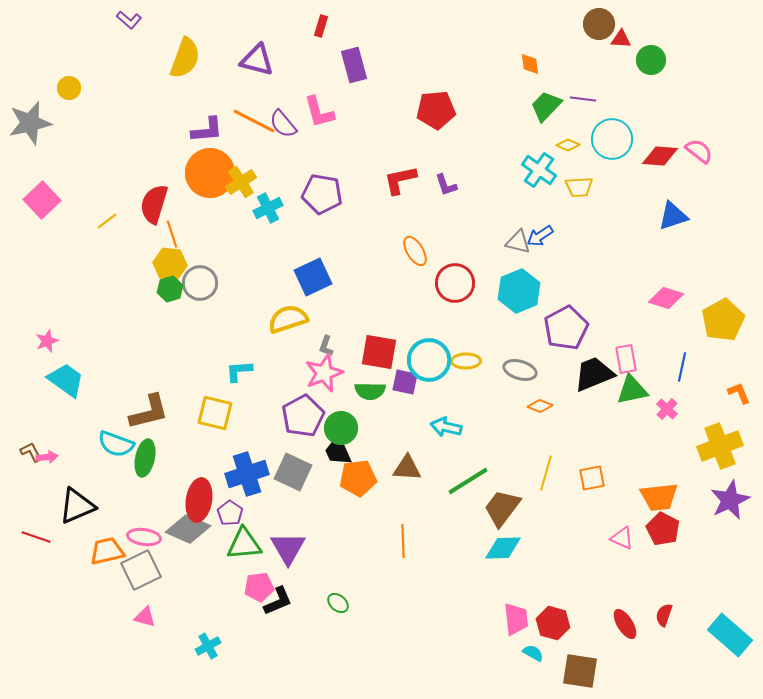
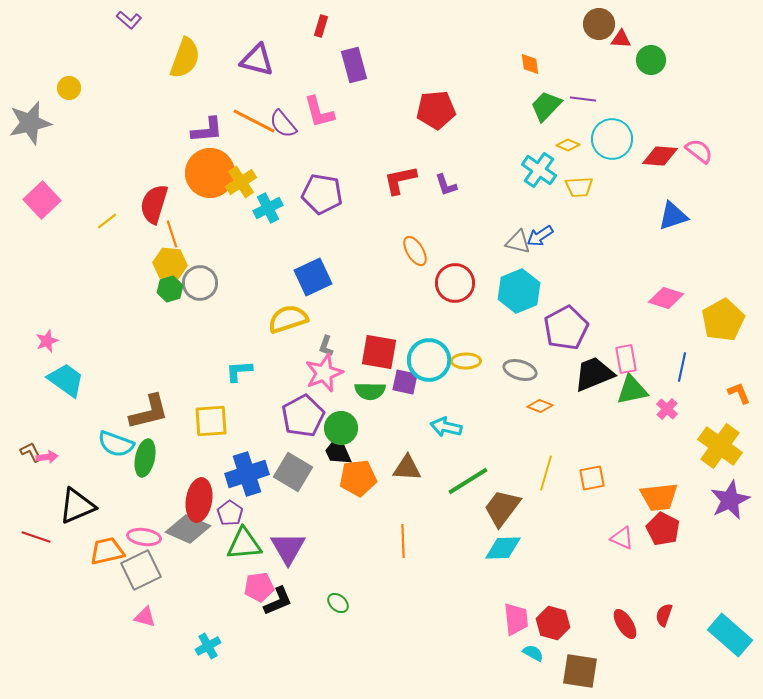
yellow square at (215, 413): moved 4 px left, 8 px down; rotated 18 degrees counterclockwise
yellow cross at (720, 446): rotated 33 degrees counterclockwise
gray square at (293, 472): rotated 6 degrees clockwise
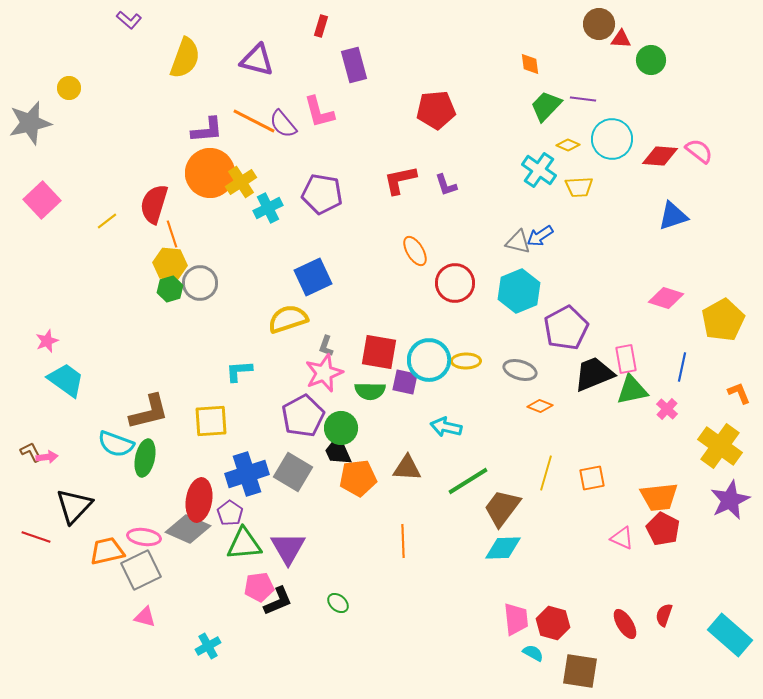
black triangle at (77, 506): moved 3 px left; rotated 24 degrees counterclockwise
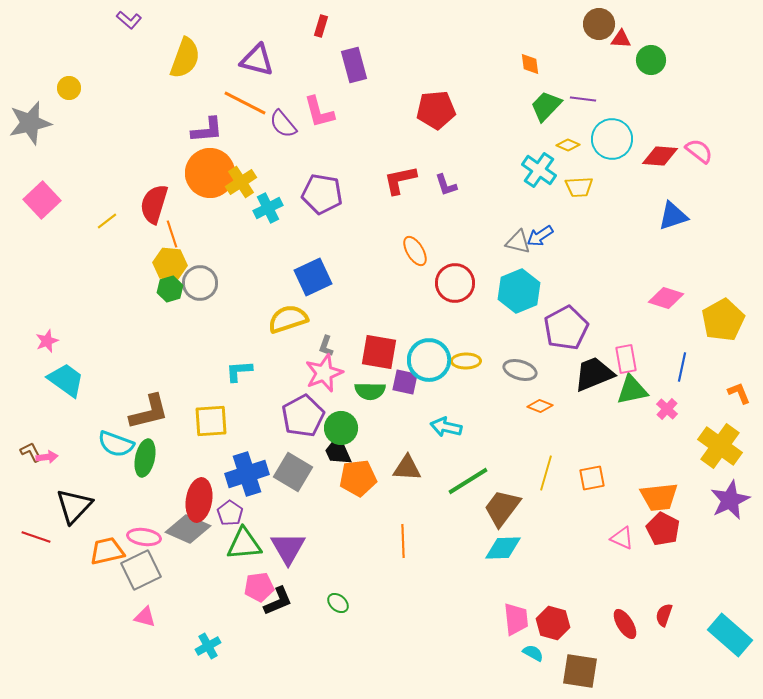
orange line at (254, 121): moved 9 px left, 18 px up
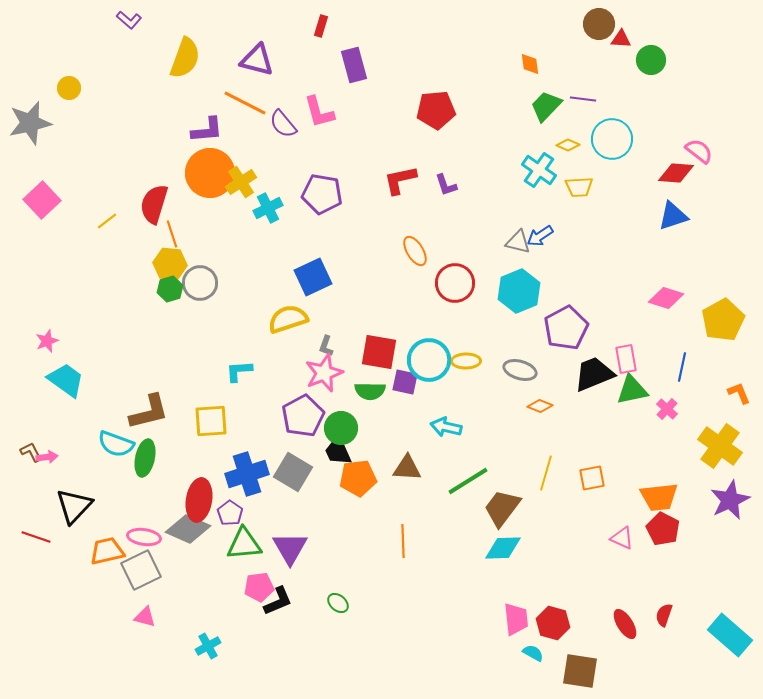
red diamond at (660, 156): moved 16 px right, 17 px down
purple triangle at (288, 548): moved 2 px right
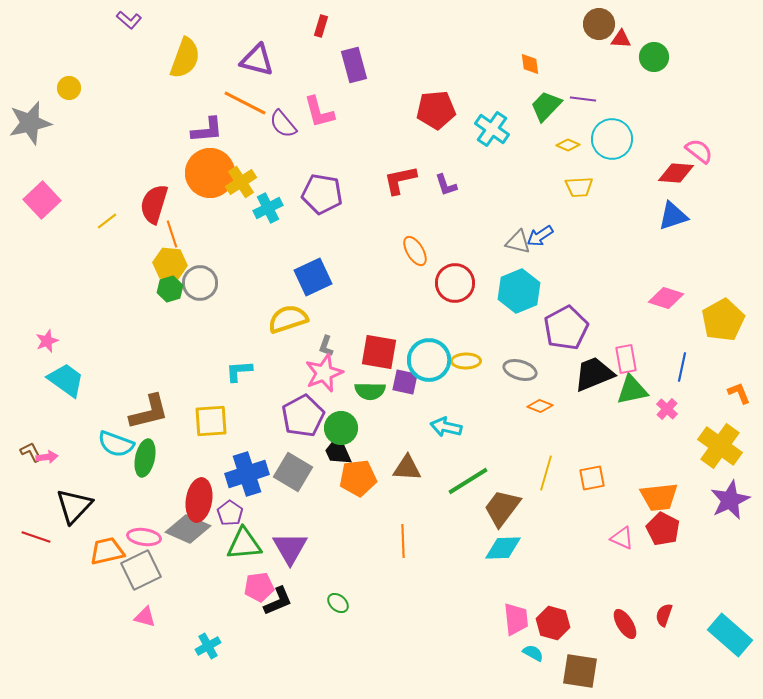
green circle at (651, 60): moved 3 px right, 3 px up
cyan cross at (539, 170): moved 47 px left, 41 px up
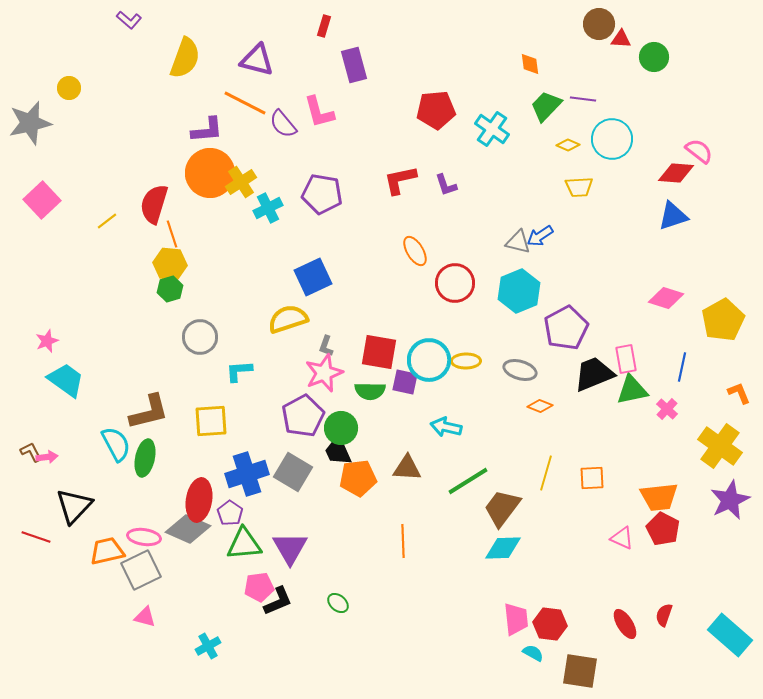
red rectangle at (321, 26): moved 3 px right
gray circle at (200, 283): moved 54 px down
cyan semicircle at (116, 444): rotated 138 degrees counterclockwise
orange square at (592, 478): rotated 8 degrees clockwise
red hexagon at (553, 623): moved 3 px left, 1 px down; rotated 8 degrees counterclockwise
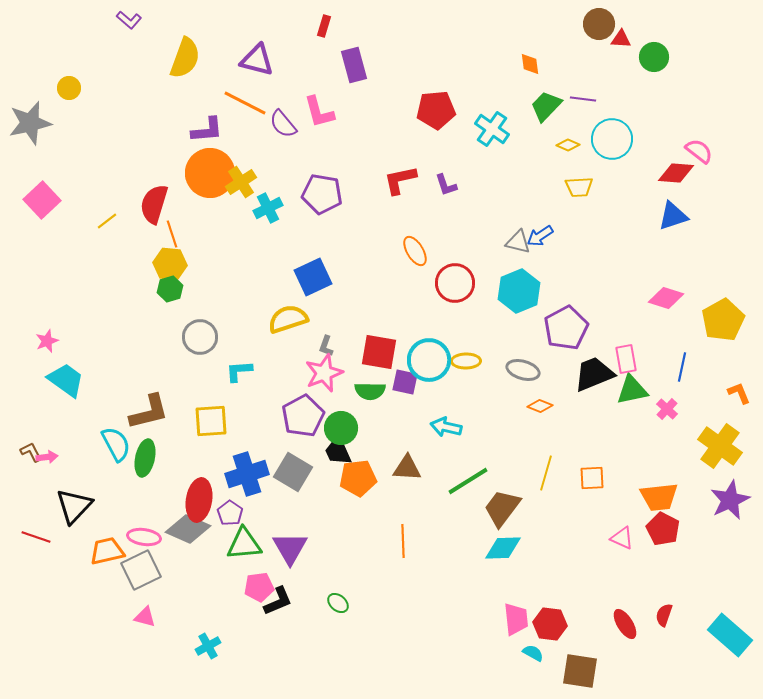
gray ellipse at (520, 370): moved 3 px right
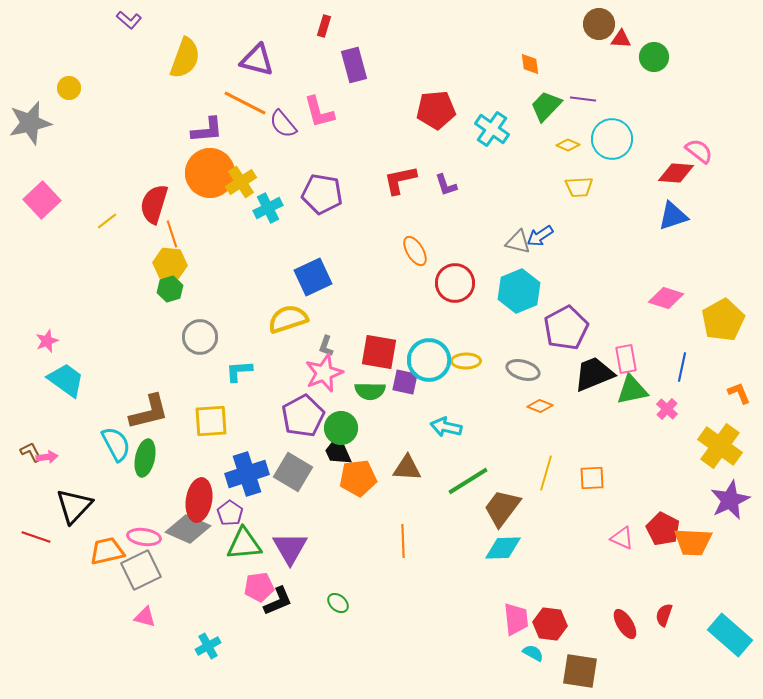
orange trapezoid at (659, 497): moved 34 px right, 45 px down; rotated 9 degrees clockwise
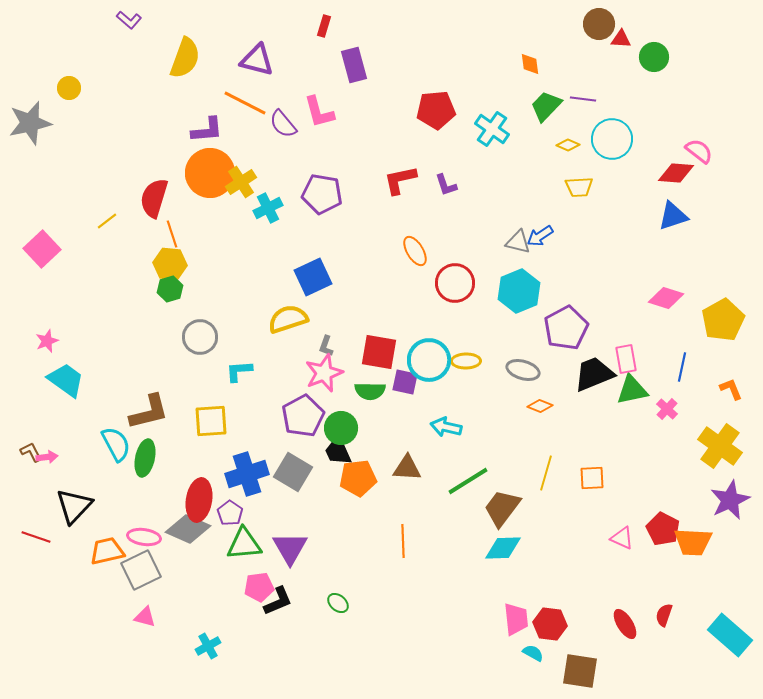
pink square at (42, 200): moved 49 px down
red semicircle at (154, 204): moved 6 px up
orange L-shape at (739, 393): moved 8 px left, 4 px up
